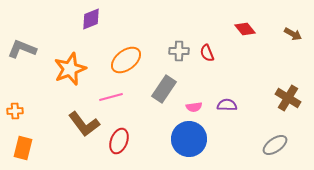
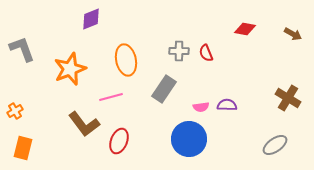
red diamond: rotated 40 degrees counterclockwise
gray L-shape: rotated 48 degrees clockwise
red semicircle: moved 1 px left
orange ellipse: rotated 64 degrees counterclockwise
pink semicircle: moved 7 px right
orange cross: rotated 28 degrees counterclockwise
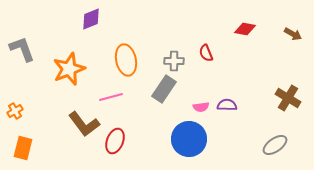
gray cross: moved 5 px left, 10 px down
orange star: moved 1 px left
red ellipse: moved 4 px left
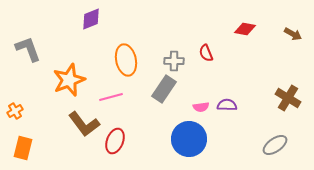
gray L-shape: moved 6 px right
orange star: moved 11 px down
